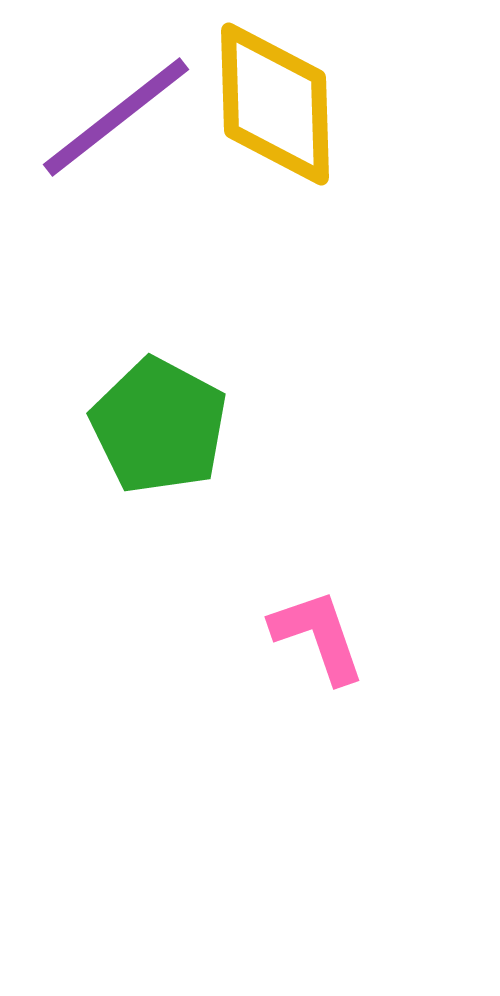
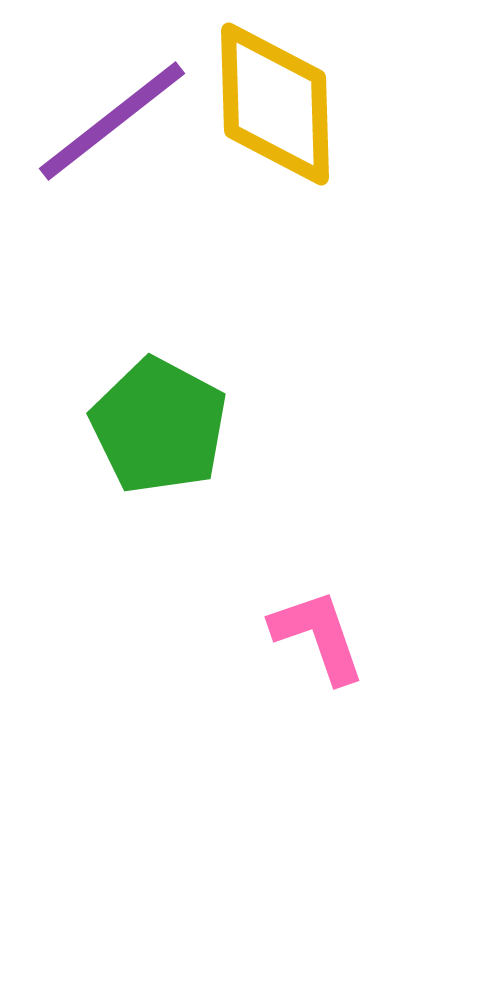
purple line: moved 4 px left, 4 px down
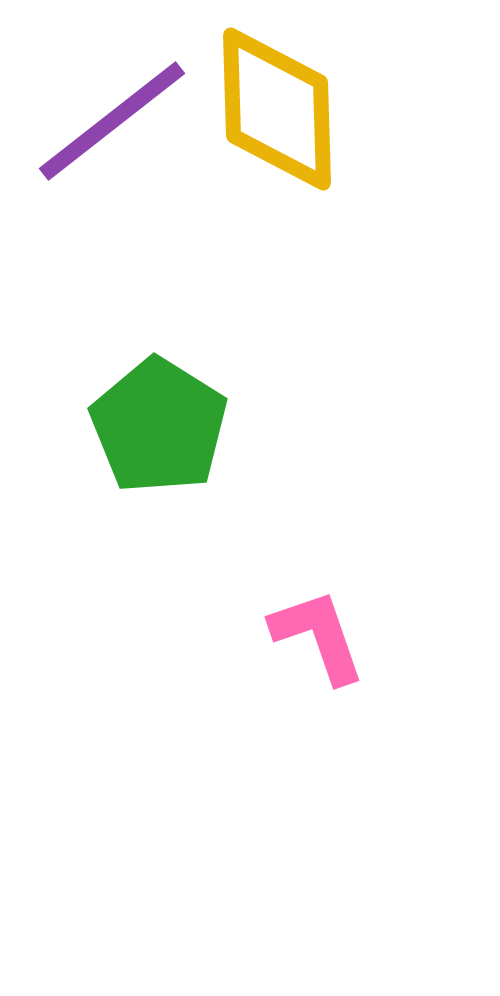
yellow diamond: moved 2 px right, 5 px down
green pentagon: rotated 4 degrees clockwise
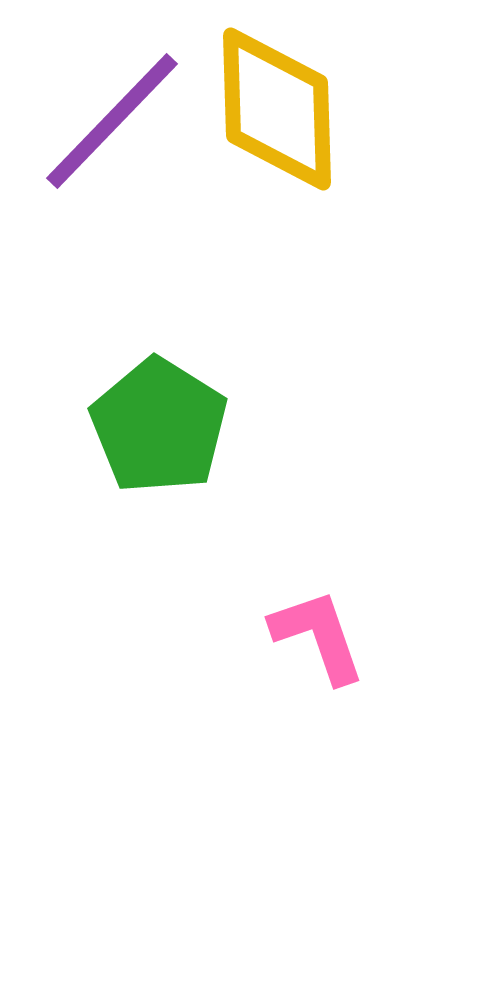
purple line: rotated 8 degrees counterclockwise
